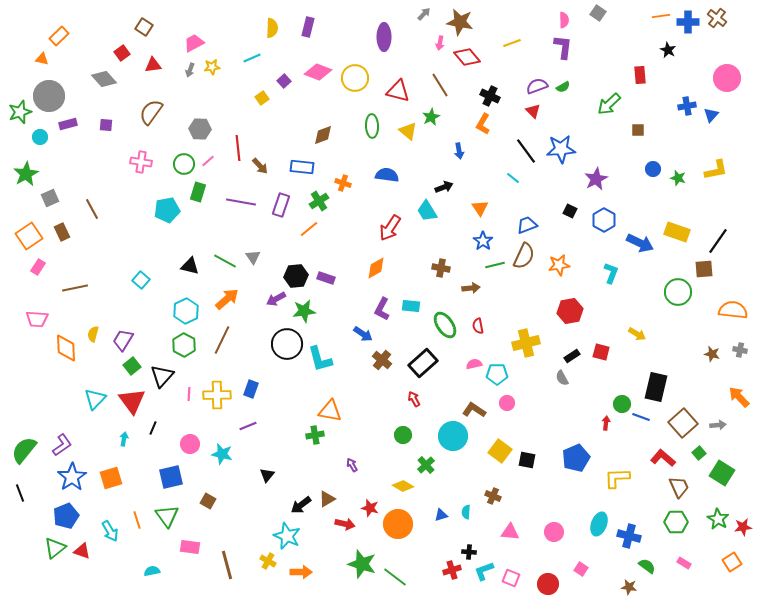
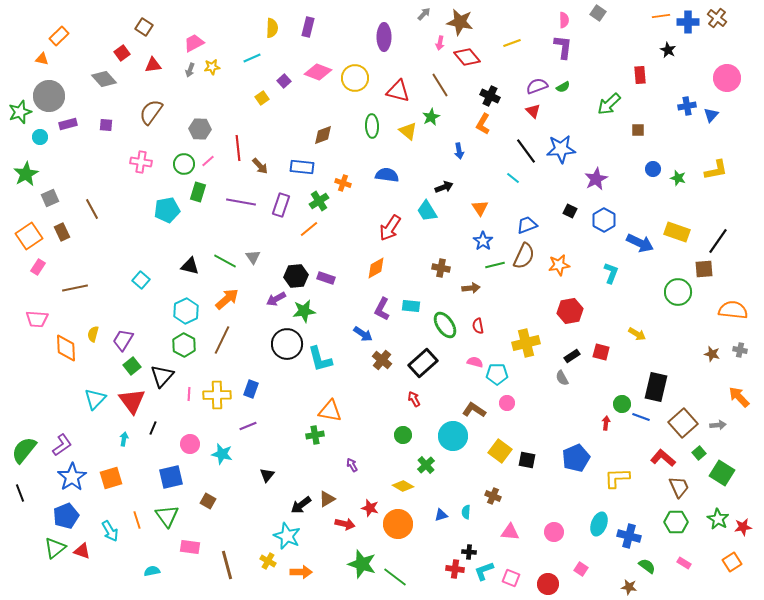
pink semicircle at (474, 364): moved 1 px right, 2 px up; rotated 28 degrees clockwise
red cross at (452, 570): moved 3 px right, 1 px up; rotated 24 degrees clockwise
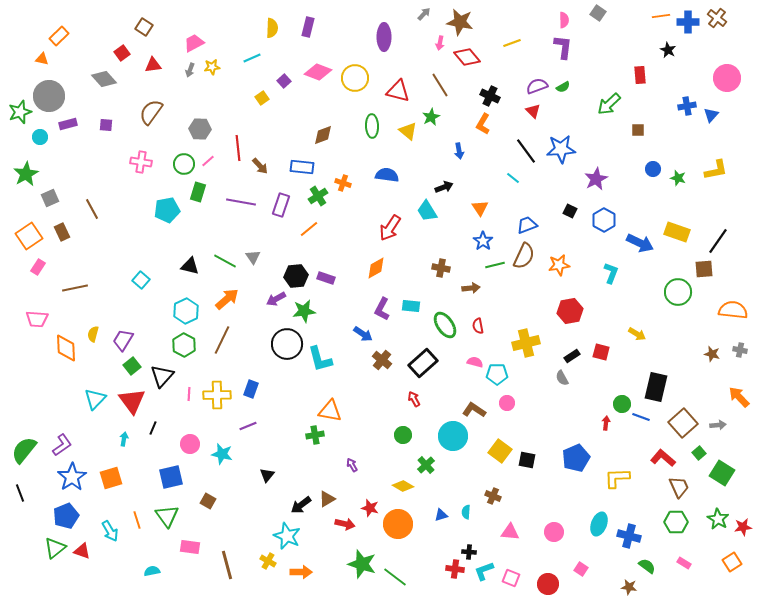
green cross at (319, 201): moved 1 px left, 5 px up
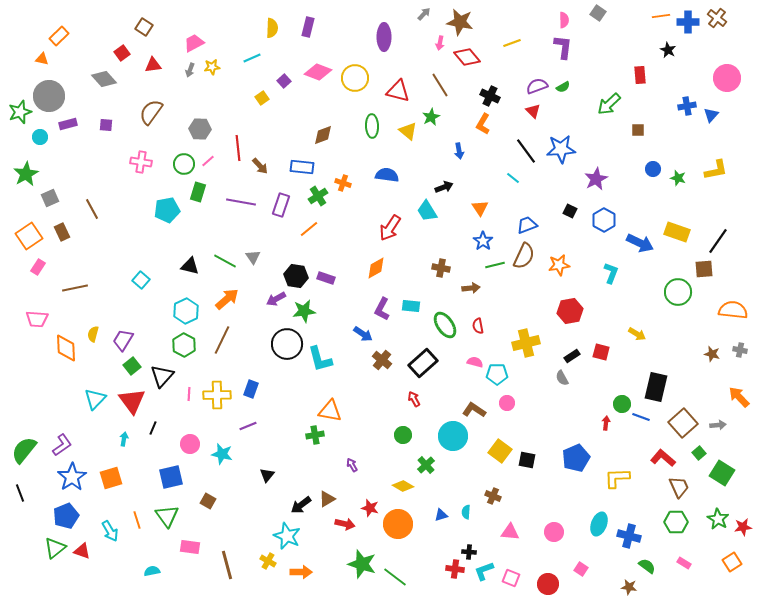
black hexagon at (296, 276): rotated 15 degrees clockwise
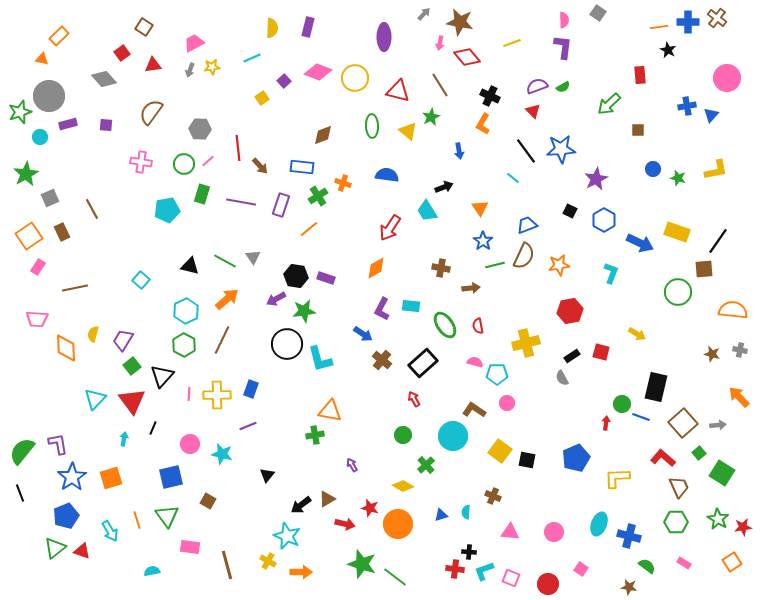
orange line at (661, 16): moved 2 px left, 11 px down
green rectangle at (198, 192): moved 4 px right, 2 px down
purple L-shape at (62, 445): moved 4 px left, 1 px up; rotated 65 degrees counterclockwise
green semicircle at (24, 450): moved 2 px left, 1 px down
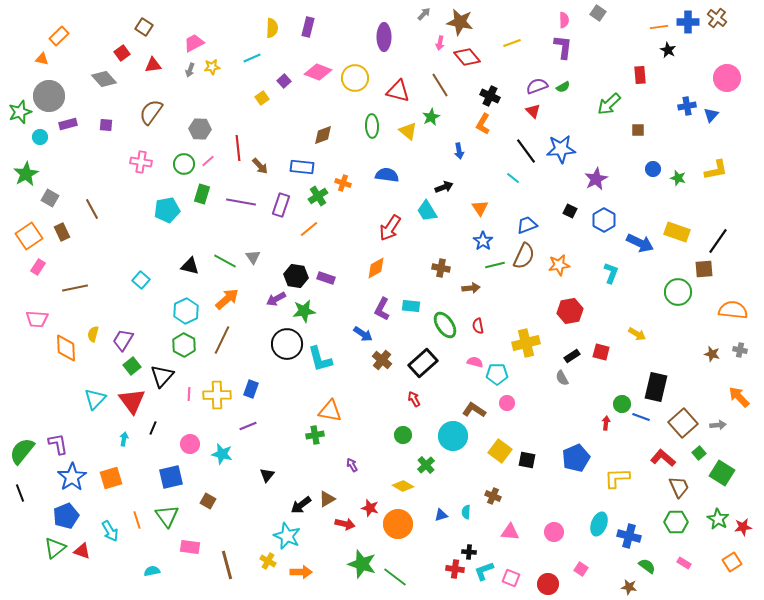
gray square at (50, 198): rotated 36 degrees counterclockwise
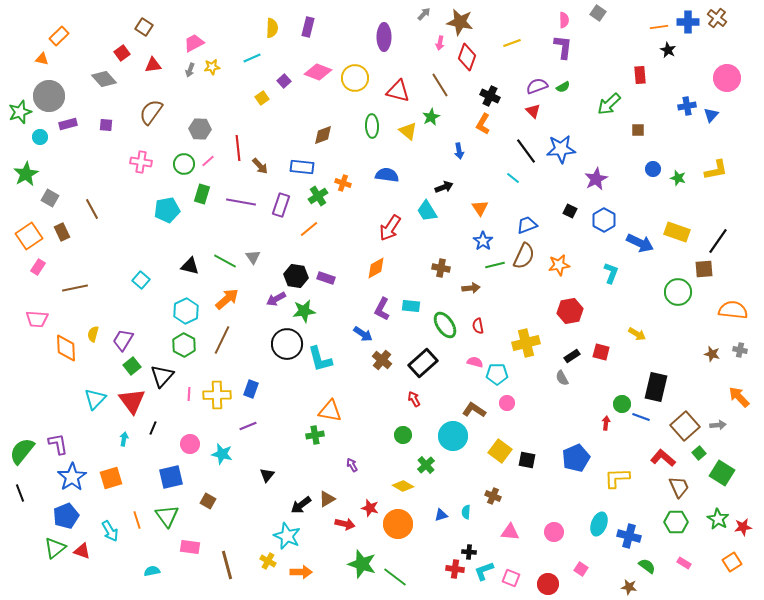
red diamond at (467, 57): rotated 60 degrees clockwise
brown square at (683, 423): moved 2 px right, 3 px down
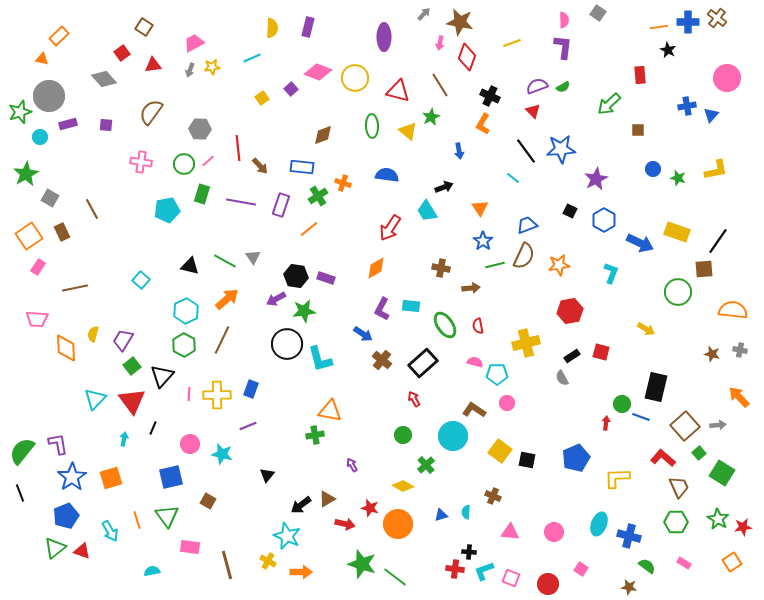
purple square at (284, 81): moved 7 px right, 8 px down
yellow arrow at (637, 334): moved 9 px right, 5 px up
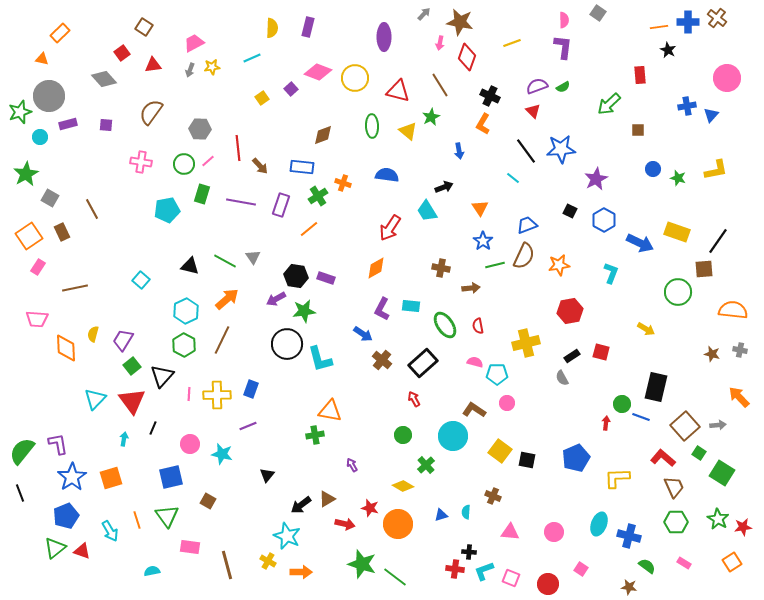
orange rectangle at (59, 36): moved 1 px right, 3 px up
green square at (699, 453): rotated 16 degrees counterclockwise
brown trapezoid at (679, 487): moved 5 px left
